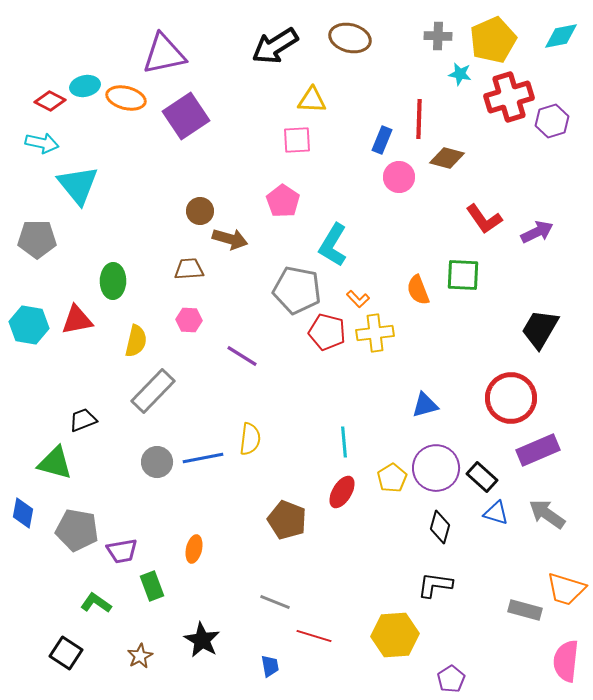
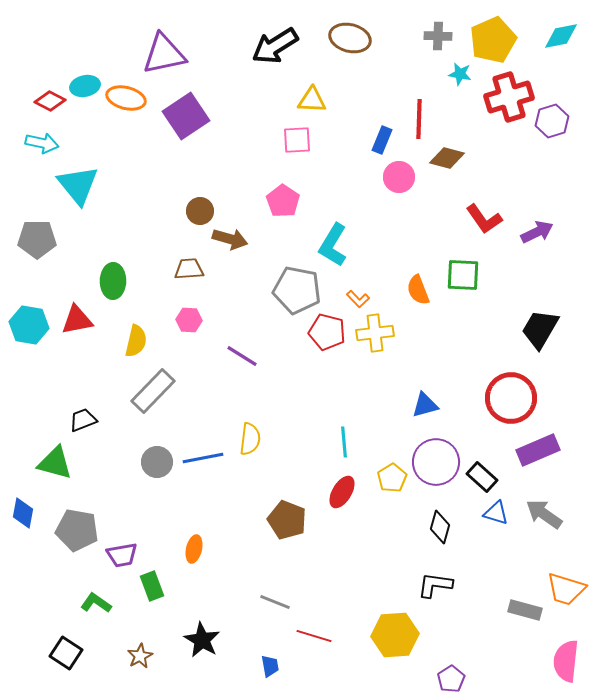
purple circle at (436, 468): moved 6 px up
gray arrow at (547, 514): moved 3 px left
purple trapezoid at (122, 551): moved 4 px down
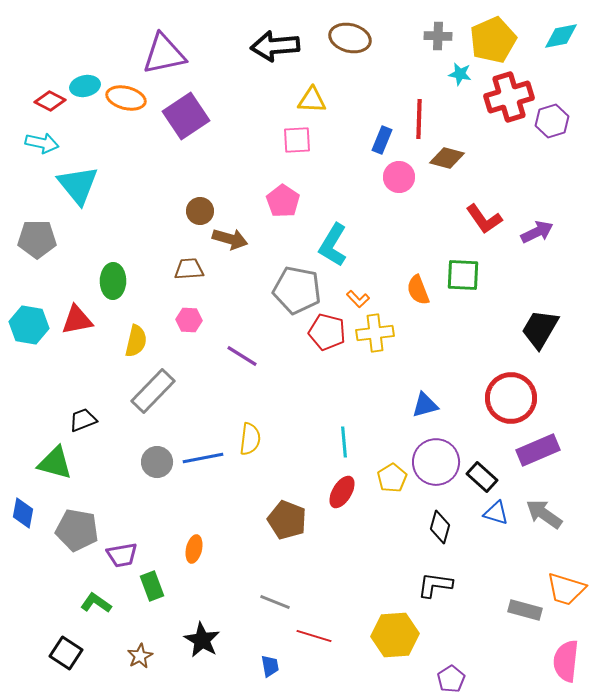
black arrow at (275, 46): rotated 27 degrees clockwise
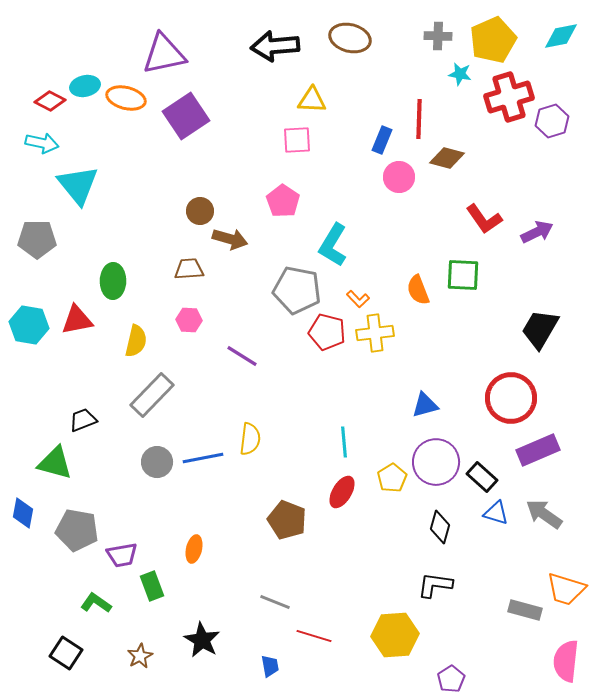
gray rectangle at (153, 391): moved 1 px left, 4 px down
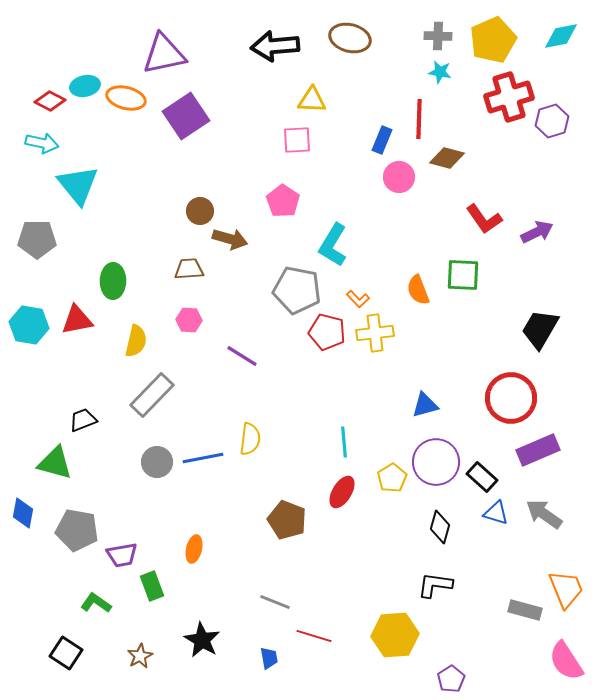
cyan star at (460, 74): moved 20 px left, 2 px up
orange trapezoid at (566, 589): rotated 129 degrees counterclockwise
pink semicircle at (566, 661): rotated 39 degrees counterclockwise
blue trapezoid at (270, 666): moved 1 px left, 8 px up
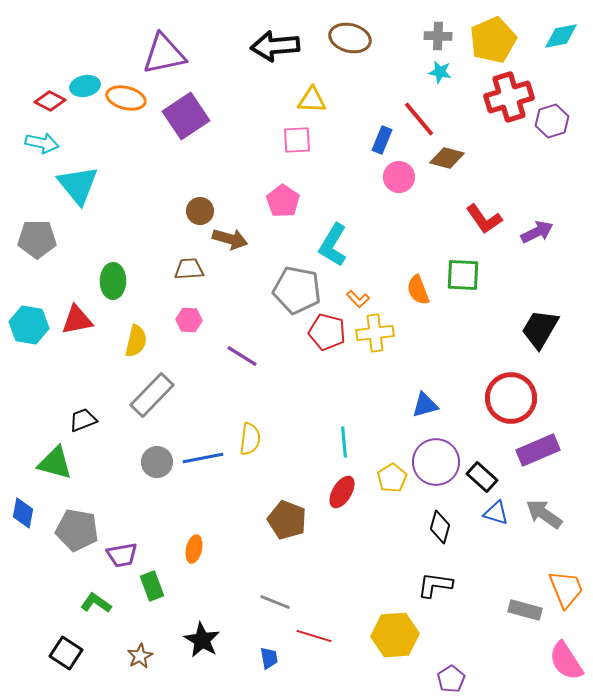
red line at (419, 119): rotated 42 degrees counterclockwise
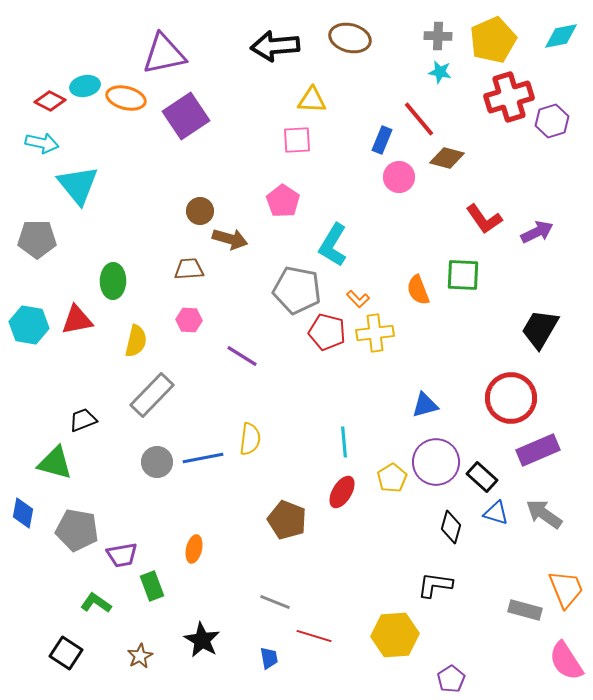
black diamond at (440, 527): moved 11 px right
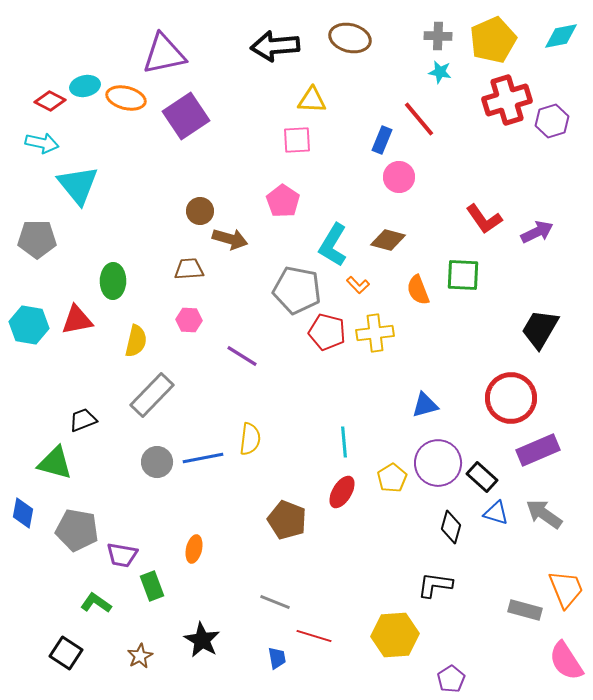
red cross at (509, 97): moved 2 px left, 3 px down
brown diamond at (447, 158): moved 59 px left, 82 px down
orange L-shape at (358, 299): moved 14 px up
purple circle at (436, 462): moved 2 px right, 1 px down
purple trapezoid at (122, 555): rotated 20 degrees clockwise
blue trapezoid at (269, 658): moved 8 px right
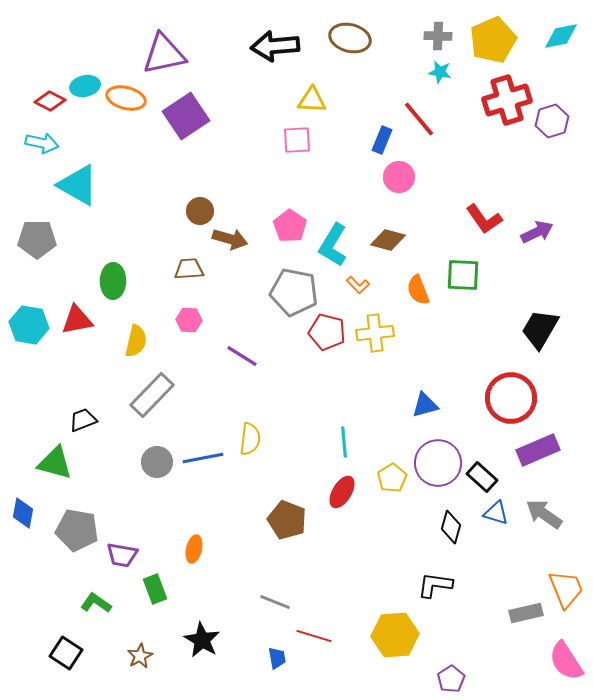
cyan triangle at (78, 185): rotated 21 degrees counterclockwise
pink pentagon at (283, 201): moved 7 px right, 25 px down
gray pentagon at (297, 290): moved 3 px left, 2 px down
green rectangle at (152, 586): moved 3 px right, 3 px down
gray rectangle at (525, 610): moved 1 px right, 3 px down; rotated 28 degrees counterclockwise
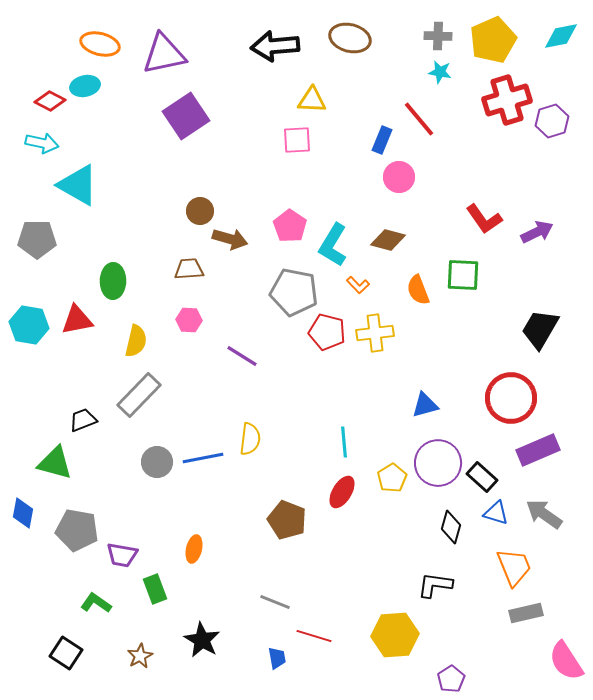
orange ellipse at (126, 98): moved 26 px left, 54 px up
gray rectangle at (152, 395): moved 13 px left
orange trapezoid at (566, 589): moved 52 px left, 22 px up
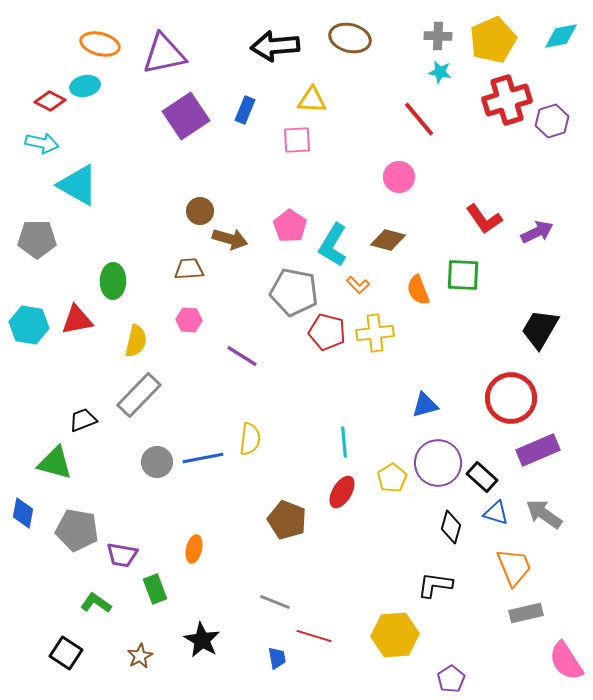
blue rectangle at (382, 140): moved 137 px left, 30 px up
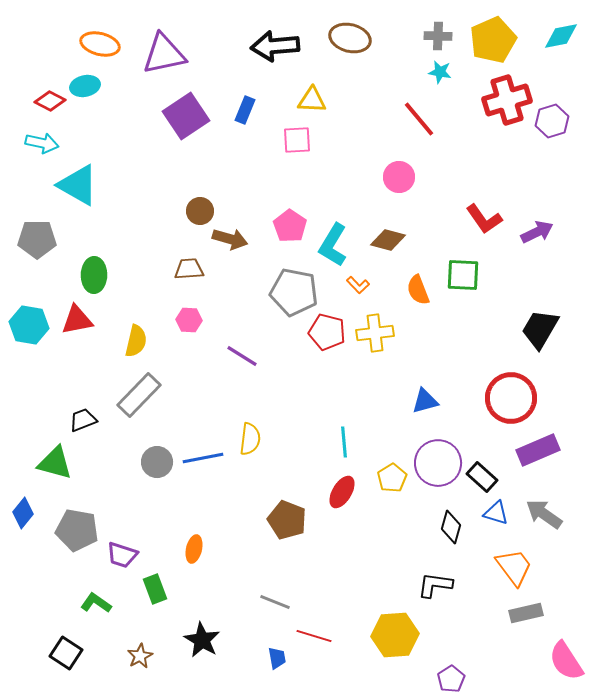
green ellipse at (113, 281): moved 19 px left, 6 px up
blue triangle at (425, 405): moved 4 px up
blue diamond at (23, 513): rotated 28 degrees clockwise
purple trapezoid at (122, 555): rotated 8 degrees clockwise
orange trapezoid at (514, 567): rotated 15 degrees counterclockwise
